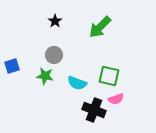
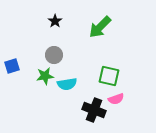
green star: rotated 18 degrees counterclockwise
cyan semicircle: moved 10 px left, 1 px down; rotated 30 degrees counterclockwise
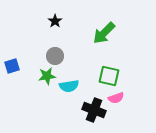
green arrow: moved 4 px right, 6 px down
gray circle: moved 1 px right, 1 px down
green star: moved 2 px right
cyan semicircle: moved 2 px right, 2 px down
pink semicircle: moved 1 px up
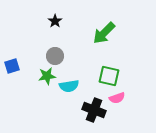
pink semicircle: moved 1 px right
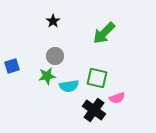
black star: moved 2 px left
green square: moved 12 px left, 2 px down
black cross: rotated 15 degrees clockwise
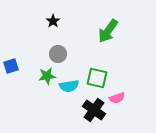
green arrow: moved 4 px right, 2 px up; rotated 10 degrees counterclockwise
gray circle: moved 3 px right, 2 px up
blue square: moved 1 px left
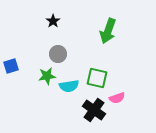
green arrow: rotated 15 degrees counterclockwise
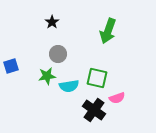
black star: moved 1 px left, 1 px down
